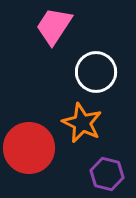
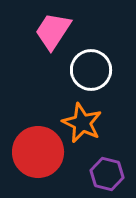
pink trapezoid: moved 1 px left, 5 px down
white circle: moved 5 px left, 2 px up
red circle: moved 9 px right, 4 px down
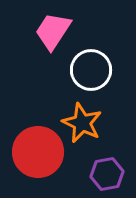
purple hexagon: rotated 24 degrees counterclockwise
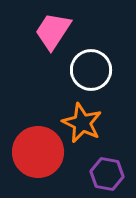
purple hexagon: rotated 20 degrees clockwise
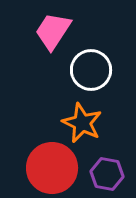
red circle: moved 14 px right, 16 px down
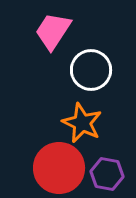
red circle: moved 7 px right
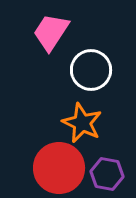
pink trapezoid: moved 2 px left, 1 px down
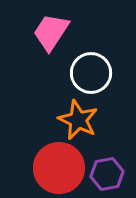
white circle: moved 3 px down
orange star: moved 4 px left, 3 px up
purple hexagon: rotated 20 degrees counterclockwise
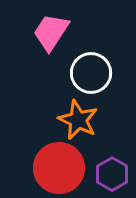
purple hexagon: moved 5 px right; rotated 20 degrees counterclockwise
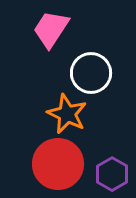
pink trapezoid: moved 3 px up
orange star: moved 11 px left, 6 px up
red circle: moved 1 px left, 4 px up
